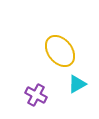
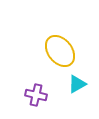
purple cross: rotated 15 degrees counterclockwise
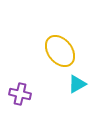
purple cross: moved 16 px left, 1 px up
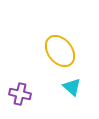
cyan triangle: moved 5 px left, 3 px down; rotated 48 degrees counterclockwise
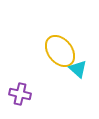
cyan triangle: moved 6 px right, 18 px up
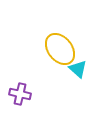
yellow ellipse: moved 2 px up
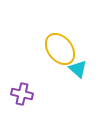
purple cross: moved 2 px right
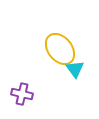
cyan triangle: moved 3 px left; rotated 12 degrees clockwise
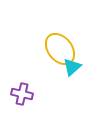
cyan triangle: moved 3 px left, 2 px up; rotated 24 degrees clockwise
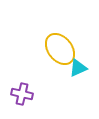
cyan triangle: moved 6 px right, 1 px down; rotated 18 degrees clockwise
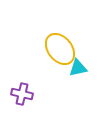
cyan triangle: rotated 12 degrees clockwise
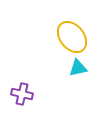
yellow ellipse: moved 12 px right, 12 px up
